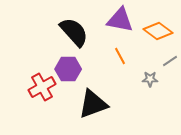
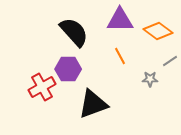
purple triangle: rotated 12 degrees counterclockwise
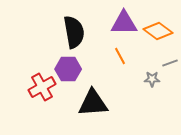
purple triangle: moved 4 px right, 3 px down
black semicircle: rotated 32 degrees clockwise
gray line: moved 2 px down; rotated 14 degrees clockwise
gray star: moved 2 px right
black triangle: moved 1 px up; rotated 16 degrees clockwise
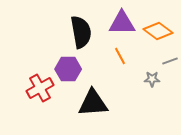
purple triangle: moved 2 px left
black semicircle: moved 7 px right
gray line: moved 2 px up
red cross: moved 2 px left, 1 px down
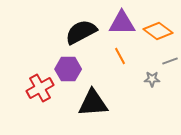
black semicircle: rotated 108 degrees counterclockwise
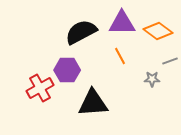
purple hexagon: moved 1 px left, 1 px down
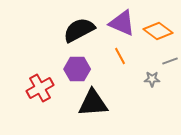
purple triangle: rotated 24 degrees clockwise
black semicircle: moved 2 px left, 2 px up
purple hexagon: moved 10 px right, 1 px up
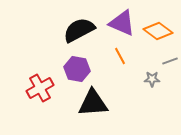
purple hexagon: rotated 10 degrees clockwise
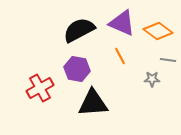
gray line: moved 2 px left, 1 px up; rotated 28 degrees clockwise
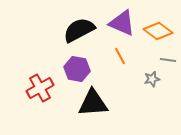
gray star: rotated 14 degrees counterclockwise
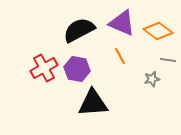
red cross: moved 4 px right, 20 px up
